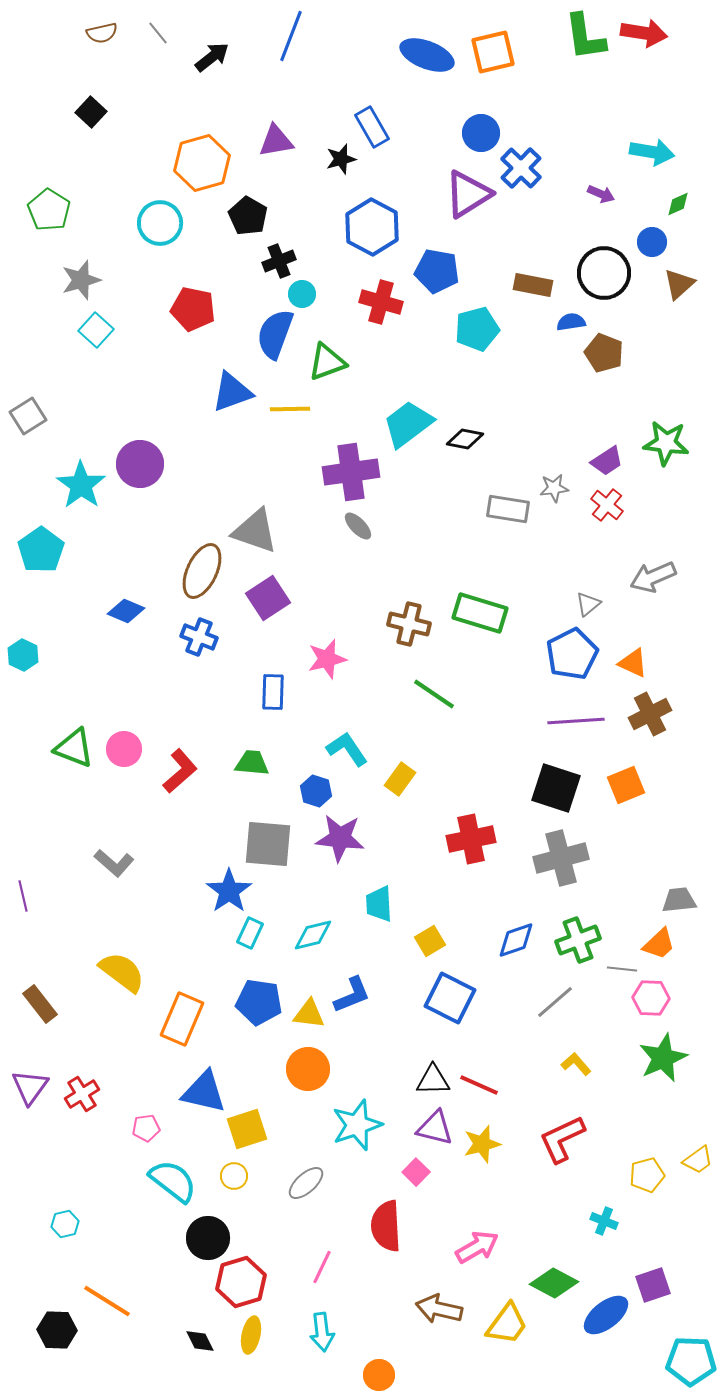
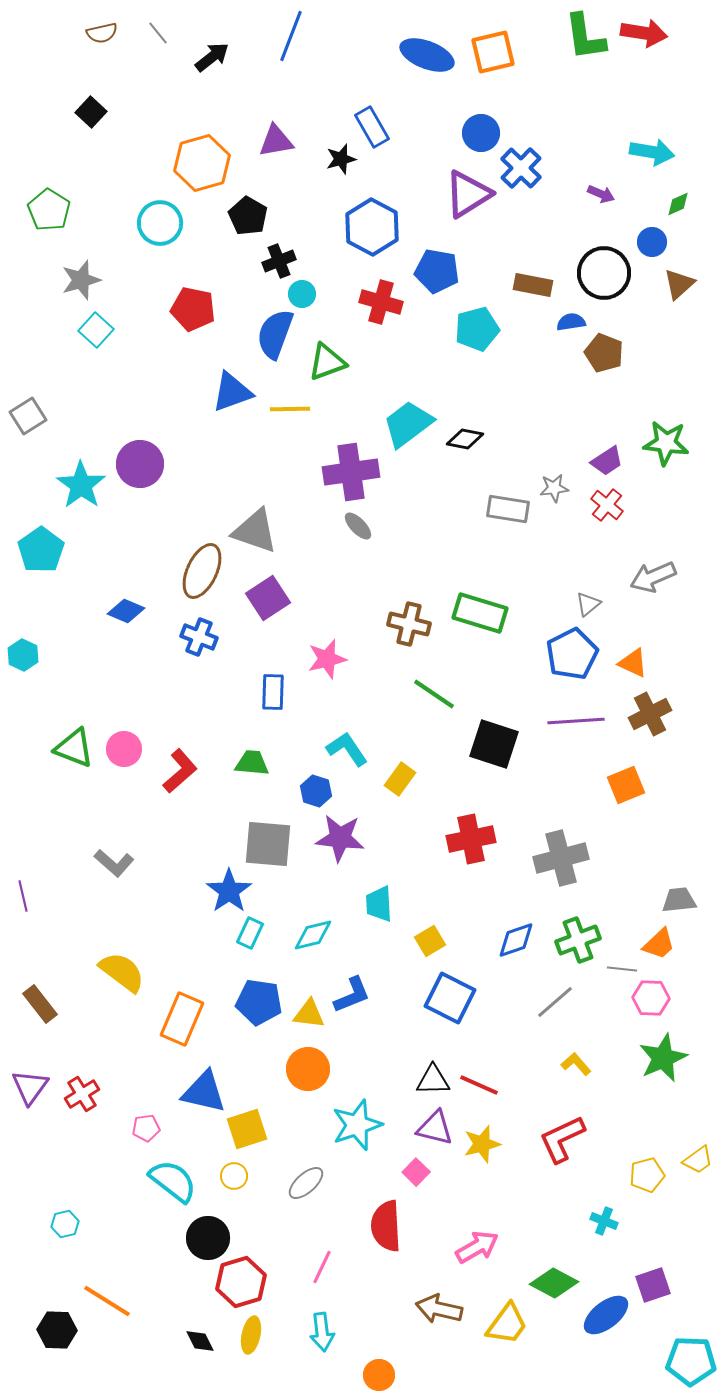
black square at (556, 788): moved 62 px left, 44 px up
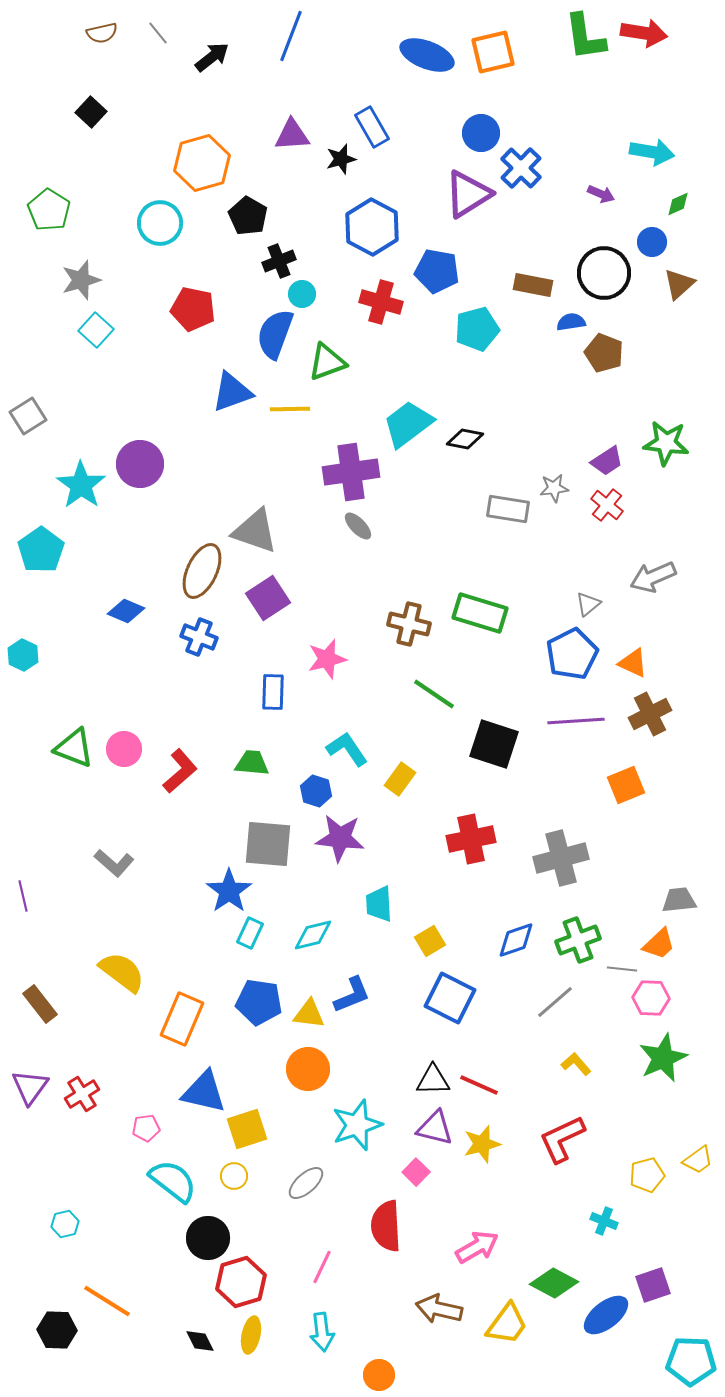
purple triangle at (276, 141): moved 16 px right, 6 px up; rotated 6 degrees clockwise
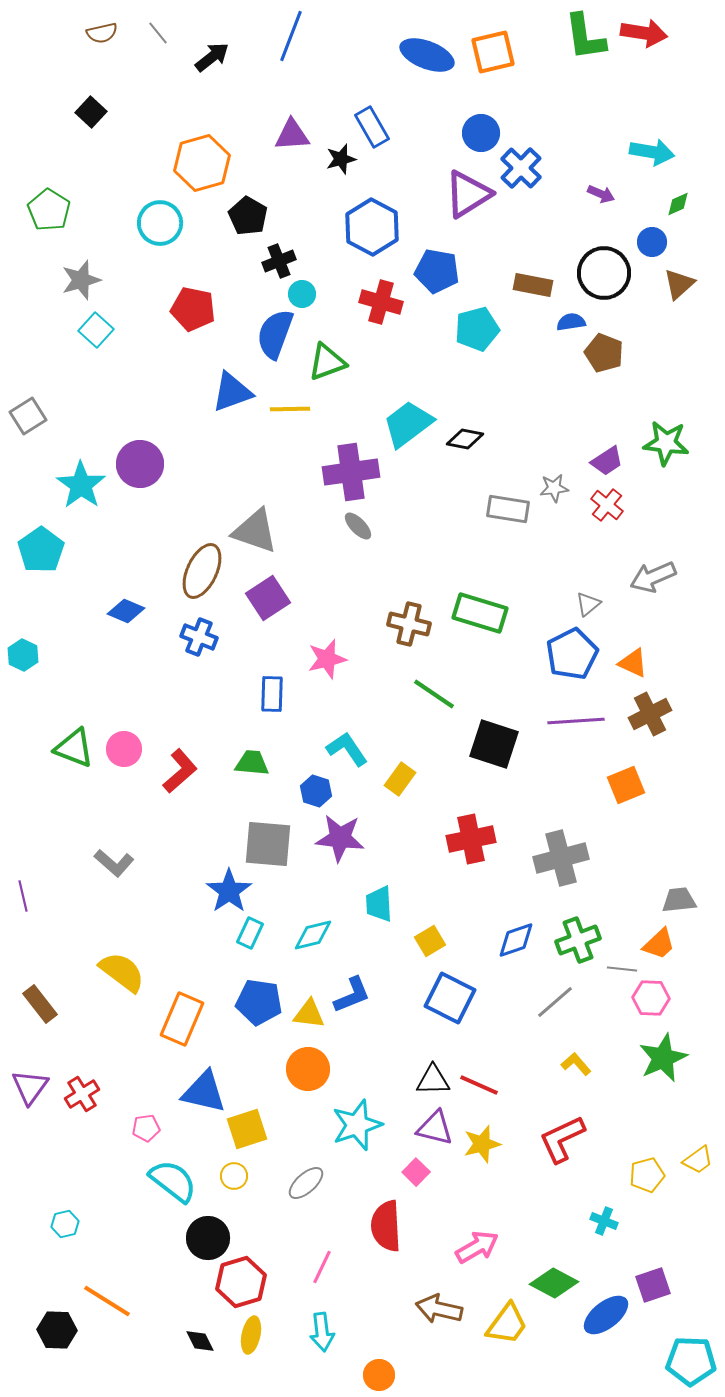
blue rectangle at (273, 692): moved 1 px left, 2 px down
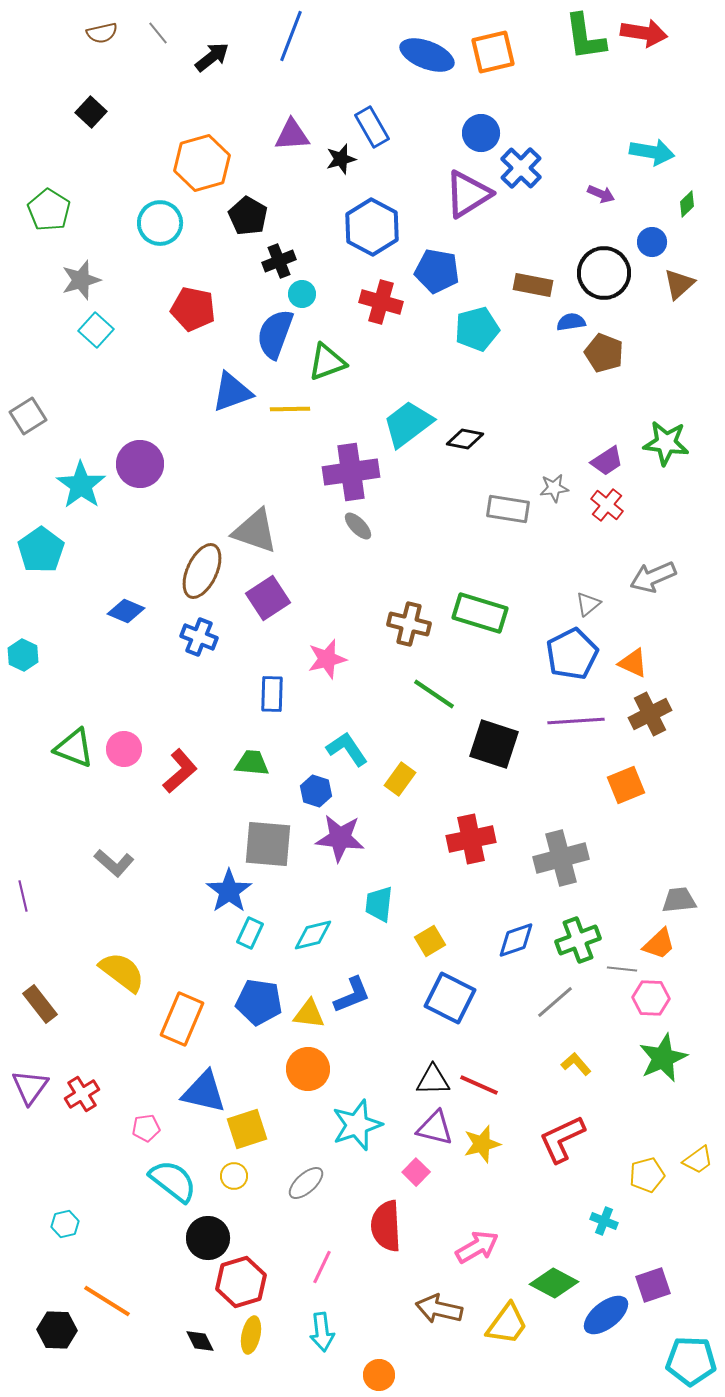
green diamond at (678, 204): moved 9 px right; rotated 20 degrees counterclockwise
cyan trapezoid at (379, 904): rotated 9 degrees clockwise
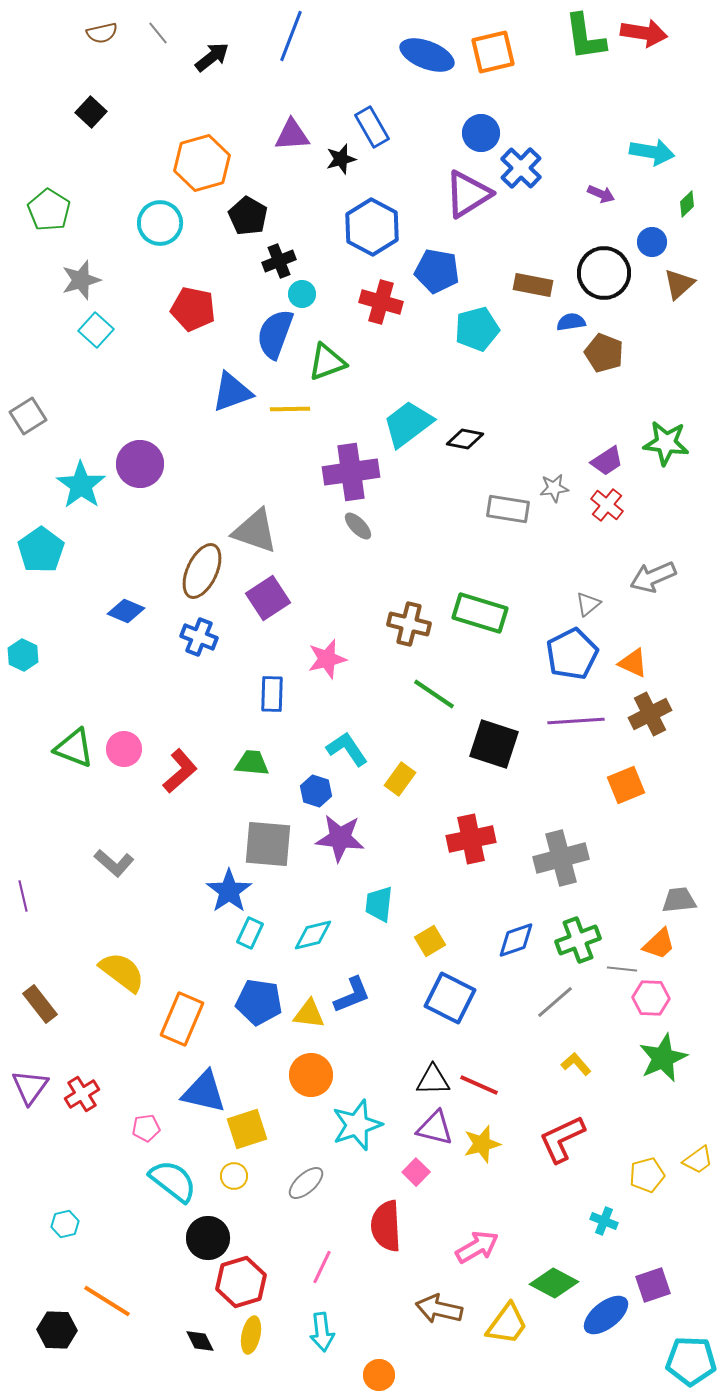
orange circle at (308, 1069): moved 3 px right, 6 px down
